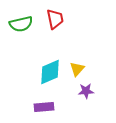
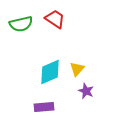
red trapezoid: rotated 45 degrees counterclockwise
purple star: rotated 28 degrees clockwise
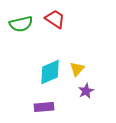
purple star: rotated 21 degrees clockwise
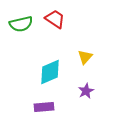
yellow triangle: moved 8 px right, 12 px up
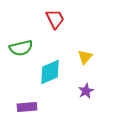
red trapezoid: rotated 30 degrees clockwise
green semicircle: moved 24 px down
purple rectangle: moved 17 px left
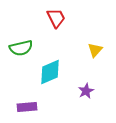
red trapezoid: moved 1 px right, 1 px up
yellow triangle: moved 10 px right, 7 px up
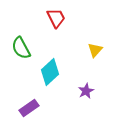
green semicircle: rotated 75 degrees clockwise
cyan diamond: rotated 20 degrees counterclockwise
purple rectangle: moved 2 px right, 1 px down; rotated 30 degrees counterclockwise
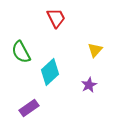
green semicircle: moved 4 px down
purple star: moved 3 px right, 6 px up
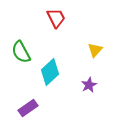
purple rectangle: moved 1 px left
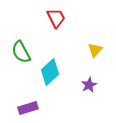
purple rectangle: rotated 18 degrees clockwise
